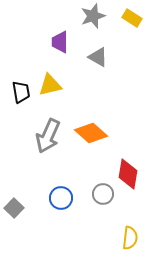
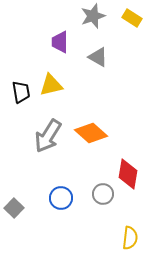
yellow triangle: moved 1 px right
gray arrow: rotated 8 degrees clockwise
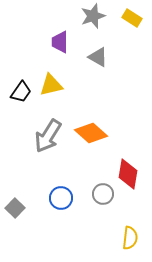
black trapezoid: rotated 45 degrees clockwise
gray square: moved 1 px right
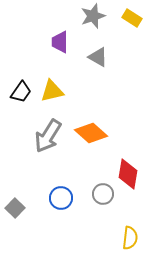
yellow triangle: moved 1 px right, 6 px down
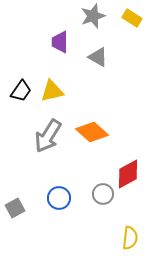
black trapezoid: moved 1 px up
orange diamond: moved 1 px right, 1 px up
red diamond: rotated 52 degrees clockwise
blue circle: moved 2 px left
gray square: rotated 18 degrees clockwise
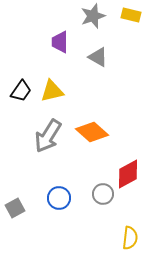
yellow rectangle: moved 1 px left, 3 px up; rotated 18 degrees counterclockwise
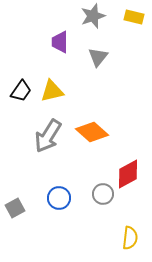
yellow rectangle: moved 3 px right, 2 px down
gray triangle: rotated 40 degrees clockwise
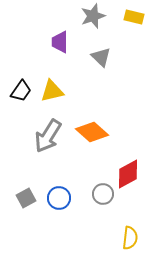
gray triangle: moved 3 px right; rotated 25 degrees counterclockwise
gray square: moved 11 px right, 10 px up
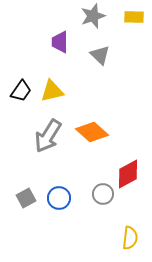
yellow rectangle: rotated 12 degrees counterclockwise
gray triangle: moved 1 px left, 2 px up
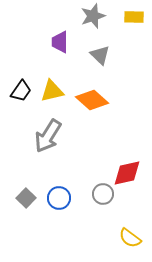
orange diamond: moved 32 px up
red diamond: moved 1 px left, 1 px up; rotated 16 degrees clockwise
gray square: rotated 18 degrees counterclockwise
yellow semicircle: rotated 120 degrees clockwise
